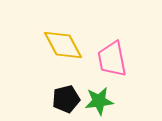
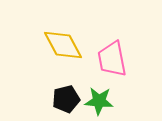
green star: rotated 12 degrees clockwise
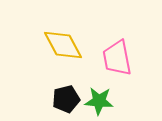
pink trapezoid: moved 5 px right, 1 px up
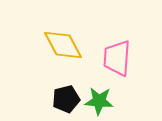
pink trapezoid: rotated 15 degrees clockwise
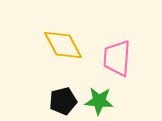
black pentagon: moved 3 px left, 2 px down
